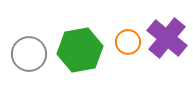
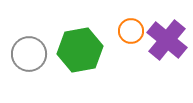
purple cross: moved 2 px down
orange circle: moved 3 px right, 11 px up
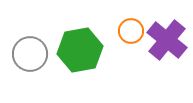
gray circle: moved 1 px right
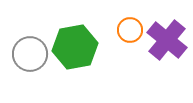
orange circle: moved 1 px left, 1 px up
green hexagon: moved 5 px left, 3 px up
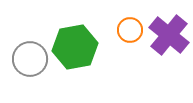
purple cross: moved 2 px right, 5 px up
gray circle: moved 5 px down
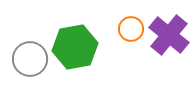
orange circle: moved 1 px right, 1 px up
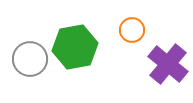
orange circle: moved 1 px right, 1 px down
purple cross: moved 1 px left, 29 px down
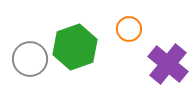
orange circle: moved 3 px left, 1 px up
green hexagon: rotated 9 degrees counterclockwise
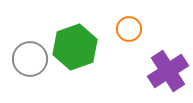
purple cross: moved 7 px down; rotated 18 degrees clockwise
